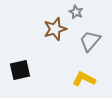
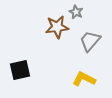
brown star: moved 2 px right, 2 px up; rotated 10 degrees clockwise
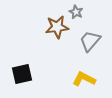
black square: moved 2 px right, 4 px down
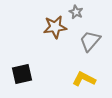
brown star: moved 2 px left
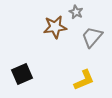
gray trapezoid: moved 2 px right, 4 px up
black square: rotated 10 degrees counterclockwise
yellow L-shape: moved 1 px down; rotated 130 degrees clockwise
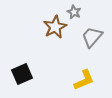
gray star: moved 2 px left
brown star: rotated 20 degrees counterclockwise
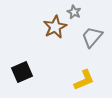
black square: moved 2 px up
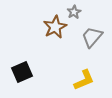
gray star: rotated 16 degrees clockwise
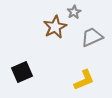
gray trapezoid: rotated 25 degrees clockwise
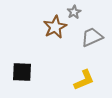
black square: rotated 25 degrees clockwise
